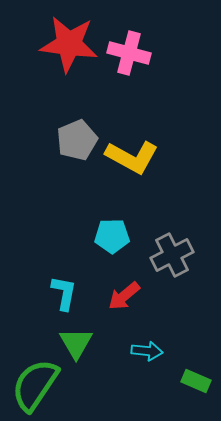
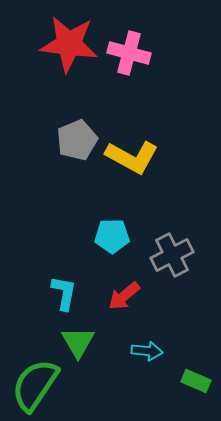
green triangle: moved 2 px right, 1 px up
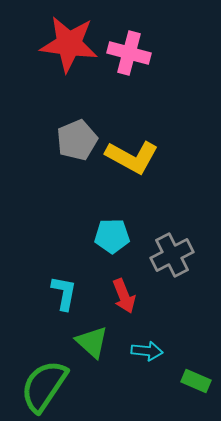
red arrow: rotated 72 degrees counterclockwise
green triangle: moved 14 px right; rotated 18 degrees counterclockwise
green semicircle: moved 9 px right, 1 px down
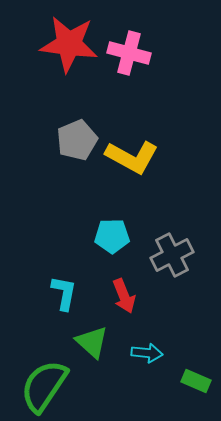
cyan arrow: moved 2 px down
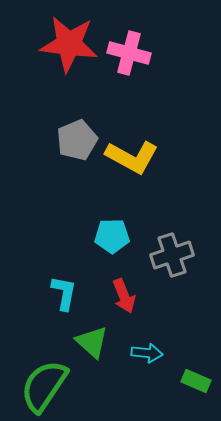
gray cross: rotated 9 degrees clockwise
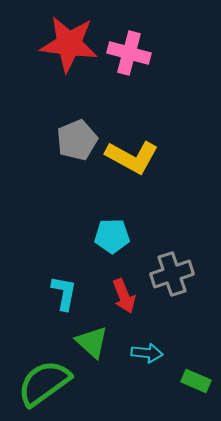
gray cross: moved 19 px down
green semicircle: moved 3 px up; rotated 20 degrees clockwise
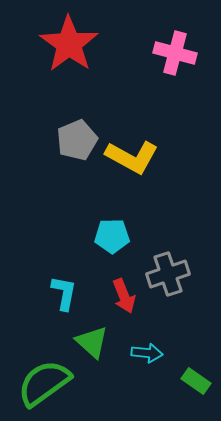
red star: rotated 28 degrees clockwise
pink cross: moved 46 px right
gray cross: moved 4 px left
green rectangle: rotated 12 degrees clockwise
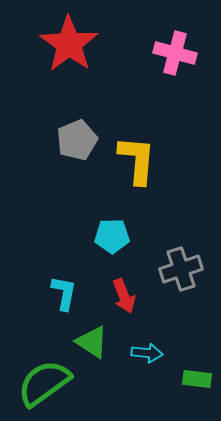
yellow L-shape: moved 5 px right, 3 px down; rotated 114 degrees counterclockwise
gray cross: moved 13 px right, 5 px up
green triangle: rotated 9 degrees counterclockwise
green rectangle: moved 1 px right, 2 px up; rotated 28 degrees counterclockwise
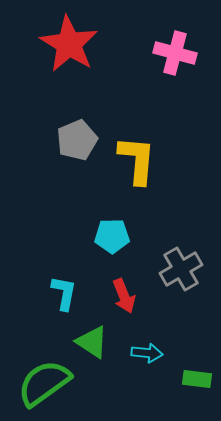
red star: rotated 4 degrees counterclockwise
gray cross: rotated 12 degrees counterclockwise
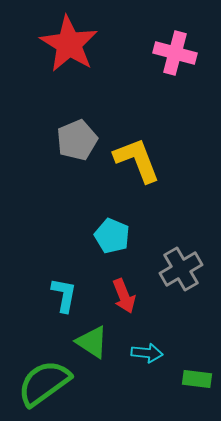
yellow L-shape: rotated 26 degrees counterclockwise
cyan pentagon: rotated 24 degrees clockwise
cyan L-shape: moved 2 px down
